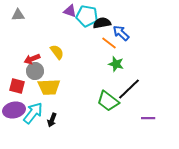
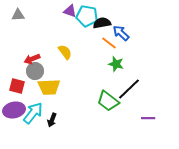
yellow semicircle: moved 8 px right
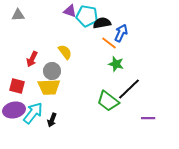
blue arrow: rotated 72 degrees clockwise
red arrow: rotated 42 degrees counterclockwise
gray circle: moved 17 px right
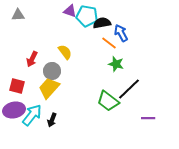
blue arrow: rotated 54 degrees counterclockwise
yellow trapezoid: moved 1 px down; rotated 135 degrees clockwise
cyan arrow: moved 1 px left, 2 px down
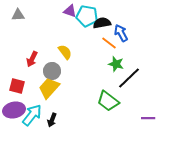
black line: moved 11 px up
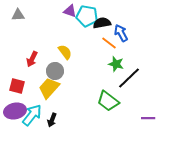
gray circle: moved 3 px right
purple ellipse: moved 1 px right, 1 px down
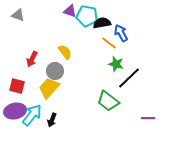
gray triangle: rotated 24 degrees clockwise
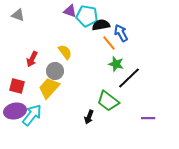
black semicircle: moved 1 px left, 2 px down
orange line: rotated 14 degrees clockwise
black arrow: moved 37 px right, 3 px up
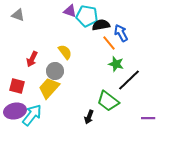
black line: moved 2 px down
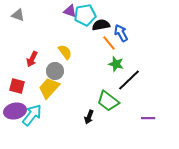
cyan pentagon: moved 2 px left, 1 px up; rotated 20 degrees counterclockwise
